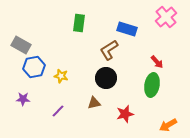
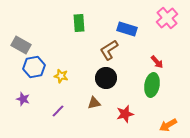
pink cross: moved 1 px right, 1 px down
green rectangle: rotated 12 degrees counterclockwise
purple star: rotated 16 degrees clockwise
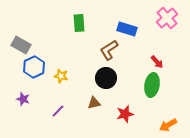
blue hexagon: rotated 15 degrees counterclockwise
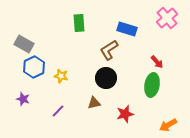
gray rectangle: moved 3 px right, 1 px up
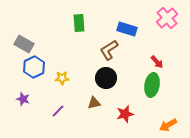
yellow star: moved 1 px right, 2 px down; rotated 16 degrees counterclockwise
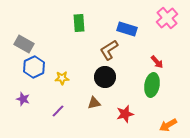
black circle: moved 1 px left, 1 px up
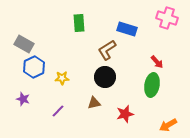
pink cross: rotated 30 degrees counterclockwise
brown L-shape: moved 2 px left
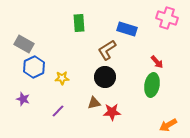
red star: moved 13 px left, 2 px up; rotated 12 degrees clockwise
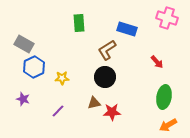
green ellipse: moved 12 px right, 12 px down
